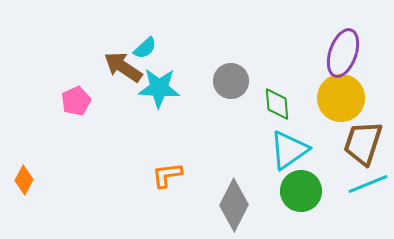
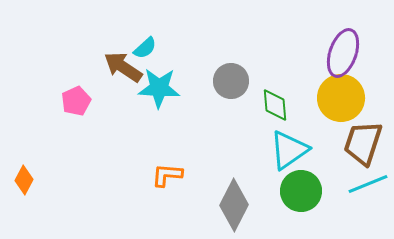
green diamond: moved 2 px left, 1 px down
orange L-shape: rotated 12 degrees clockwise
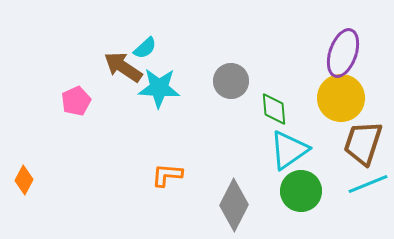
green diamond: moved 1 px left, 4 px down
